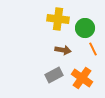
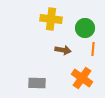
yellow cross: moved 7 px left
orange line: rotated 32 degrees clockwise
gray rectangle: moved 17 px left, 8 px down; rotated 30 degrees clockwise
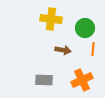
orange cross: moved 2 px down; rotated 30 degrees clockwise
gray rectangle: moved 7 px right, 3 px up
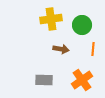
yellow cross: rotated 15 degrees counterclockwise
green circle: moved 3 px left, 3 px up
brown arrow: moved 2 px left, 1 px up
orange cross: rotated 10 degrees counterclockwise
